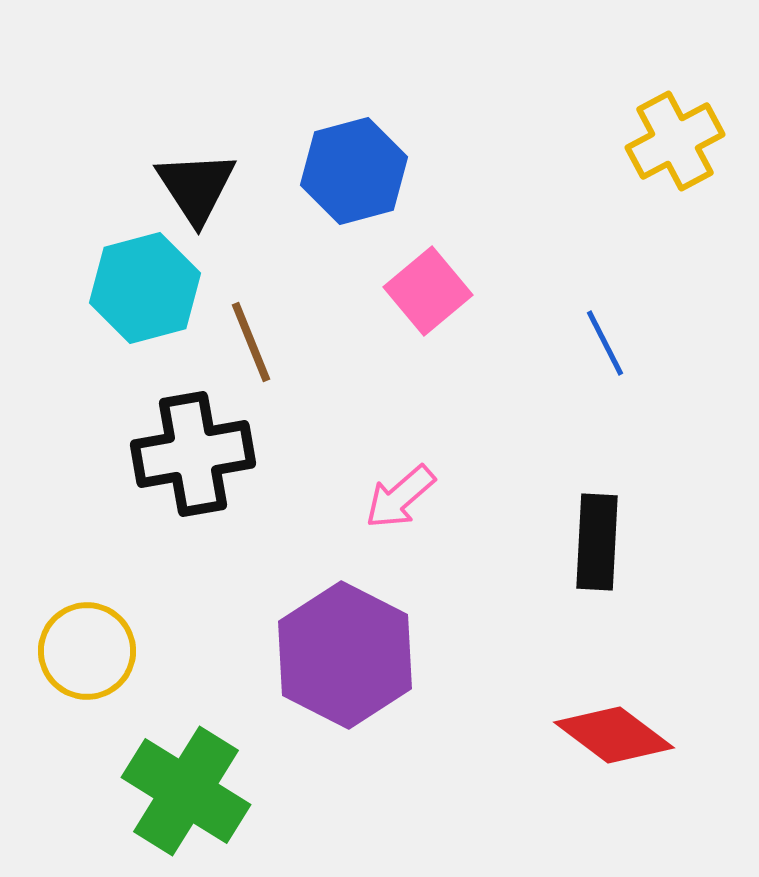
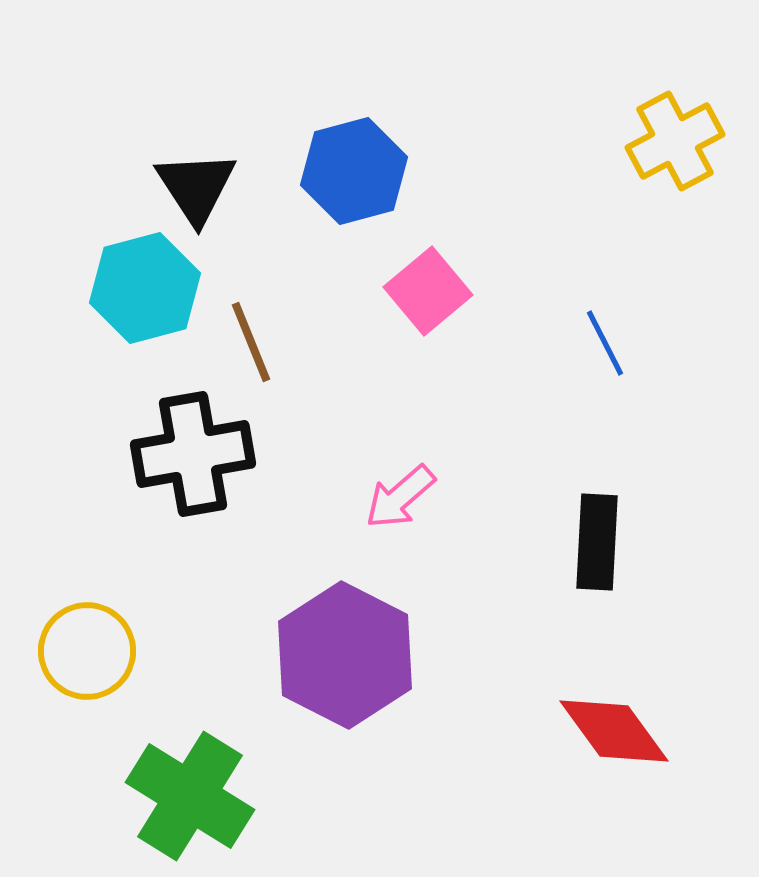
red diamond: moved 4 px up; rotated 17 degrees clockwise
green cross: moved 4 px right, 5 px down
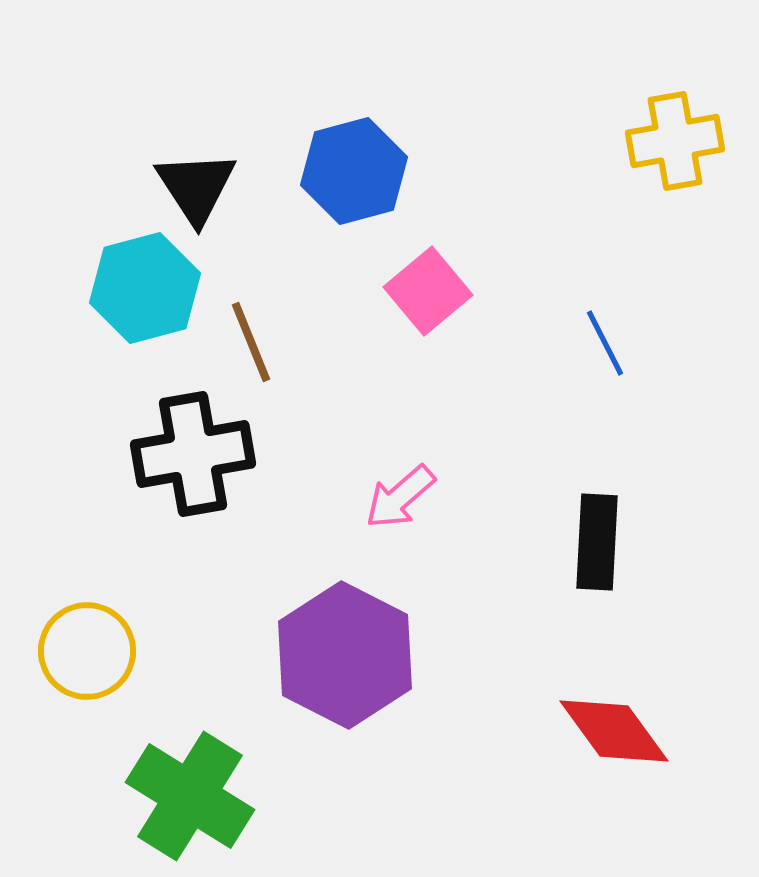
yellow cross: rotated 18 degrees clockwise
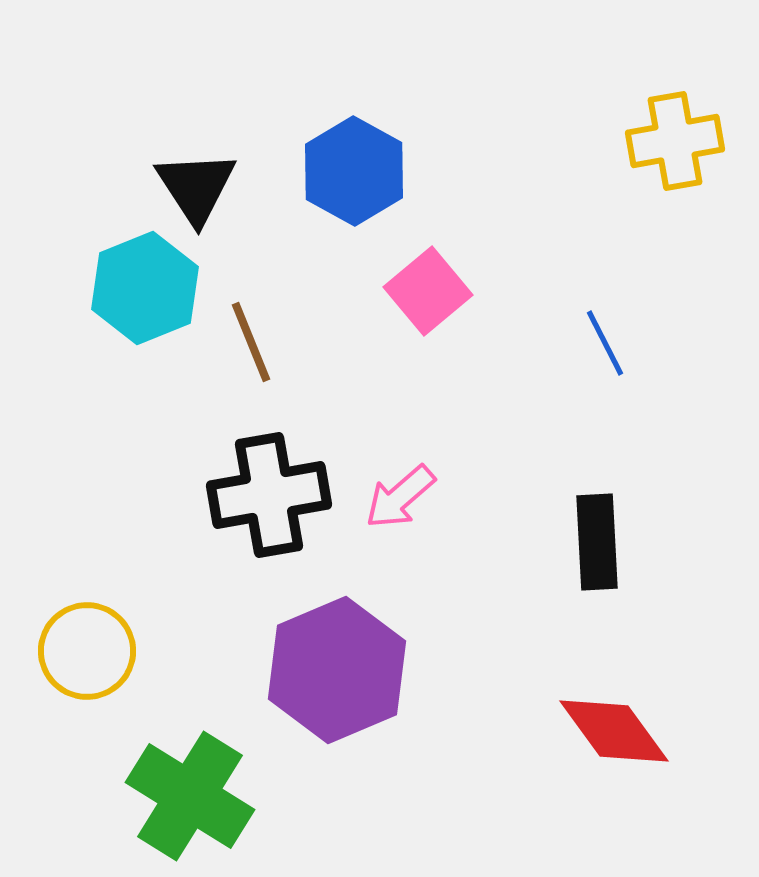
blue hexagon: rotated 16 degrees counterclockwise
cyan hexagon: rotated 7 degrees counterclockwise
black cross: moved 76 px right, 41 px down
black rectangle: rotated 6 degrees counterclockwise
purple hexagon: moved 8 px left, 15 px down; rotated 10 degrees clockwise
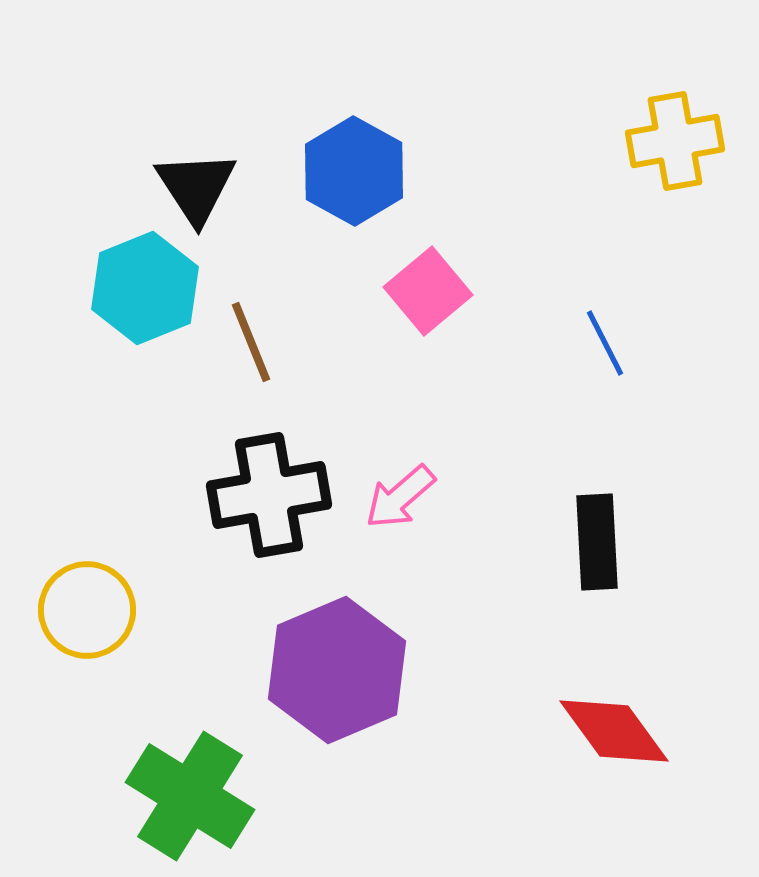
yellow circle: moved 41 px up
